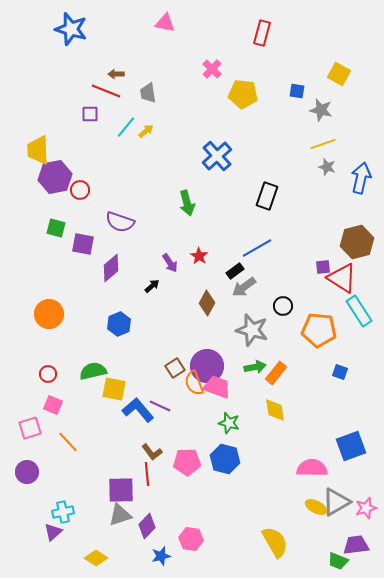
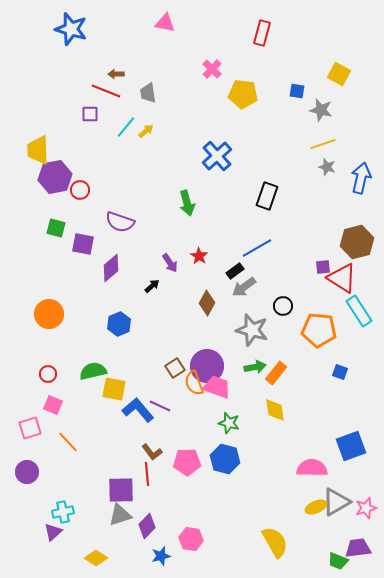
yellow ellipse at (316, 507): rotated 50 degrees counterclockwise
purple trapezoid at (356, 545): moved 2 px right, 3 px down
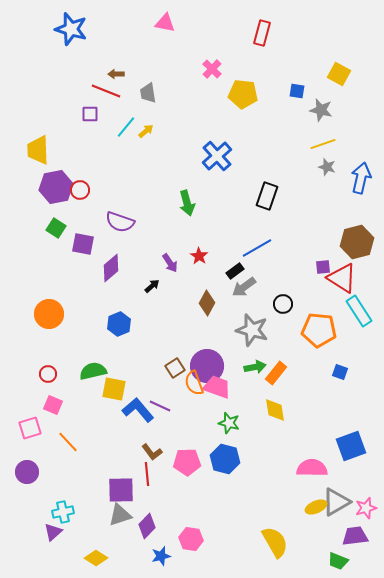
purple hexagon at (55, 177): moved 1 px right, 10 px down
green square at (56, 228): rotated 18 degrees clockwise
black circle at (283, 306): moved 2 px up
purple trapezoid at (358, 548): moved 3 px left, 12 px up
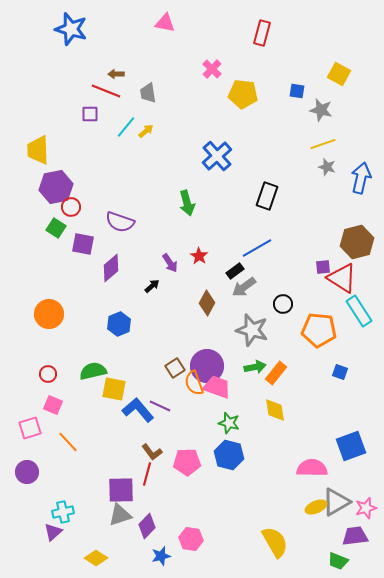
red circle at (80, 190): moved 9 px left, 17 px down
blue hexagon at (225, 459): moved 4 px right, 4 px up
red line at (147, 474): rotated 20 degrees clockwise
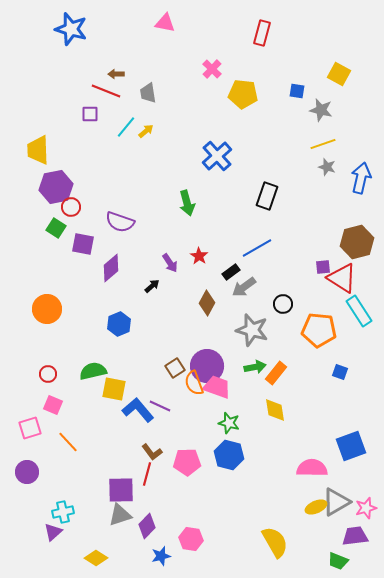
black rectangle at (235, 271): moved 4 px left, 1 px down
orange circle at (49, 314): moved 2 px left, 5 px up
